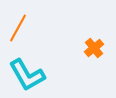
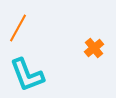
cyan L-shape: rotated 9 degrees clockwise
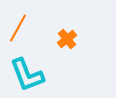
orange cross: moved 27 px left, 9 px up
